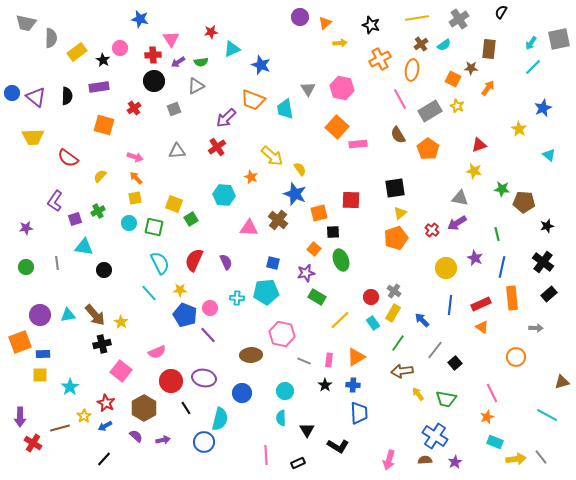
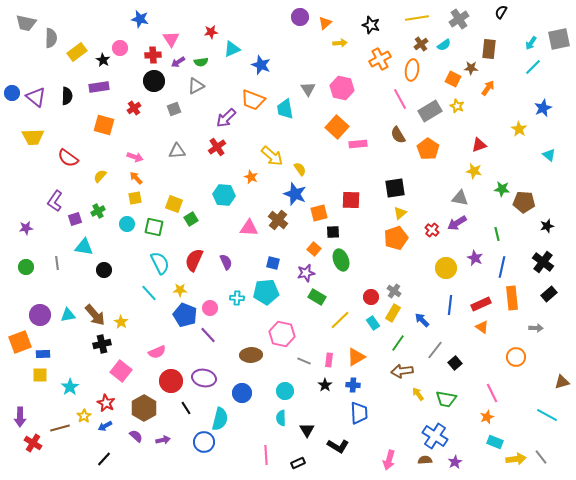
cyan circle at (129, 223): moved 2 px left, 1 px down
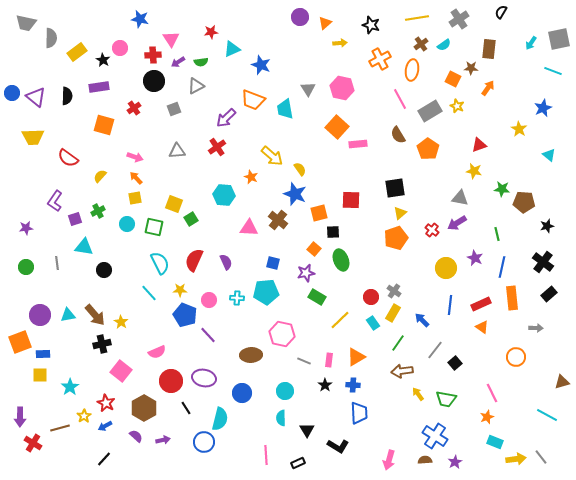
cyan line at (533, 67): moved 20 px right, 4 px down; rotated 66 degrees clockwise
pink circle at (210, 308): moved 1 px left, 8 px up
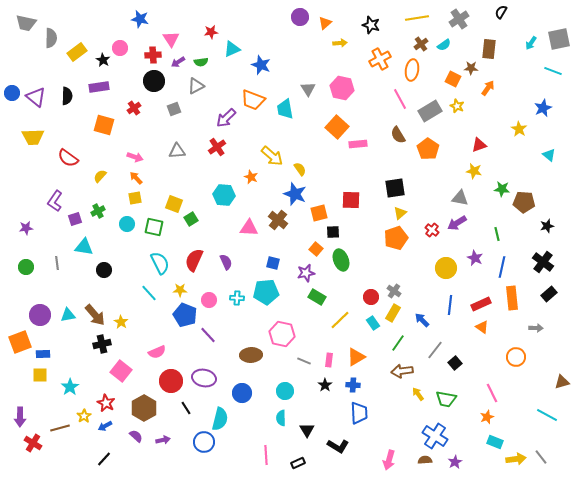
orange square at (314, 249): moved 2 px right
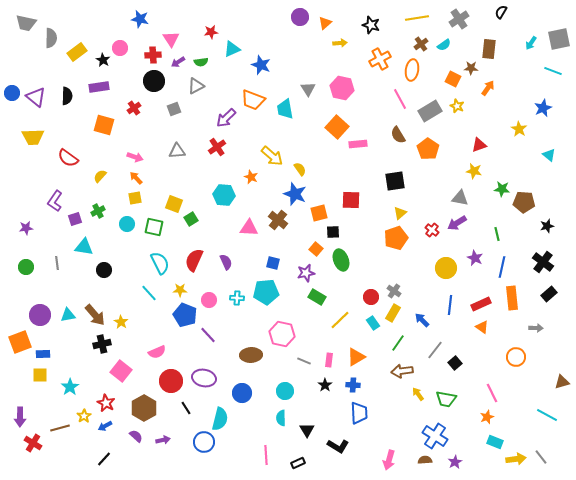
black square at (395, 188): moved 7 px up
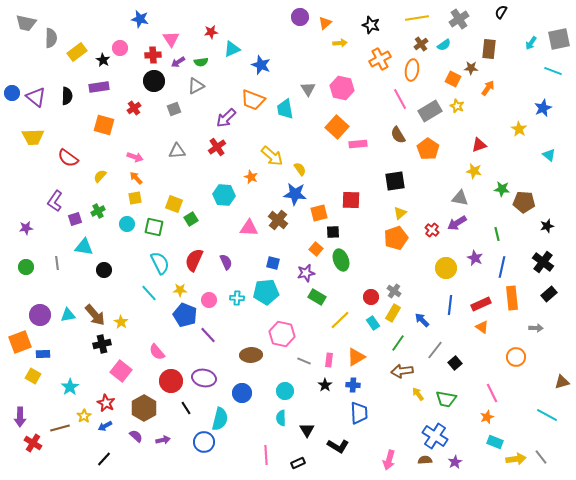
blue star at (295, 194): rotated 15 degrees counterclockwise
pink semicircle at (157, 352): rotated 72 degrees clockwise
yellow square at (40, 375): moved 7 px left, 1 px down; rotated 28 degrees clockwise
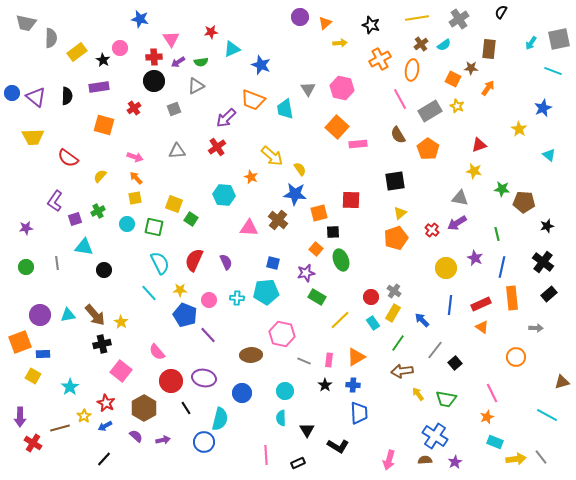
red cross at (153, 55): moved 1 px right, 2 px down
green square at (191, 219): rotated 24 degrees counterclockwise
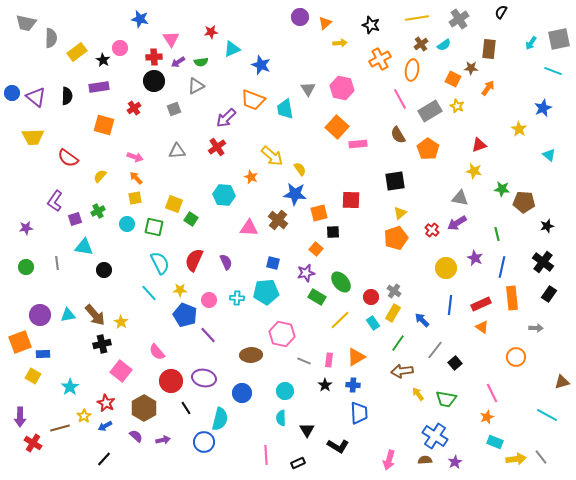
green ellipse at (341, 260): moved 22 px down; rotated 20 degrees counterclockwise
black rectangle at (549, 294): rotated 14 degrees counterclockwise
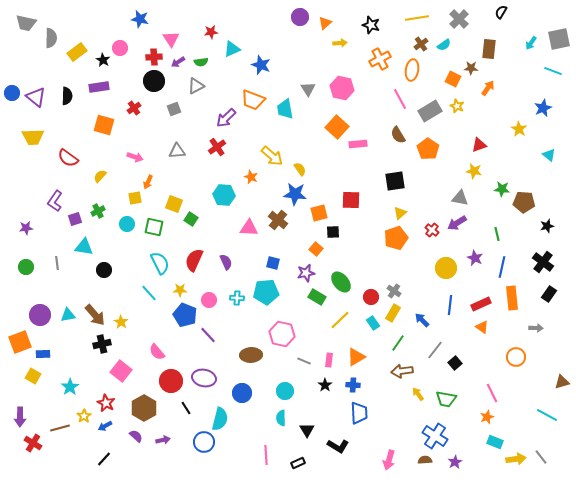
gray cross at (459, 19): rotated 12 degrees counterclockwise
orange arrow at (136, 178): moved 12 px right, 4 px down; rotated 112 degrees counterclockwise
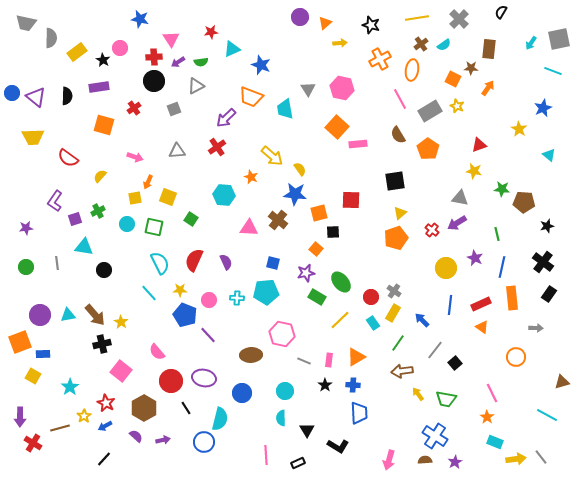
orange trapezoid at (253, 100): moved 2 px left, 3 px up
yellow square at (174, 204): moved 6 px left, 7 px up
orange star at (487, 417): rotated 16 degrees counterclockwise
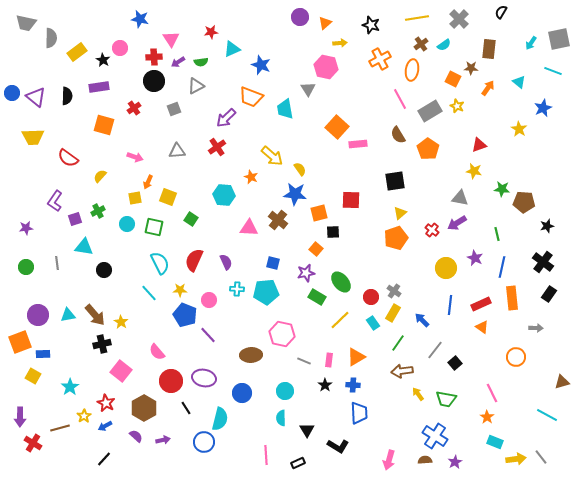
pink hexagon at (342, 88): moved 16 px left, 21 px up
cyan triangle at (549, 155): moved 30 px left, 73 px up
cyan cross at (237, 298): moved 9 px up
purple circle at (40, 315): moved 2 px left
